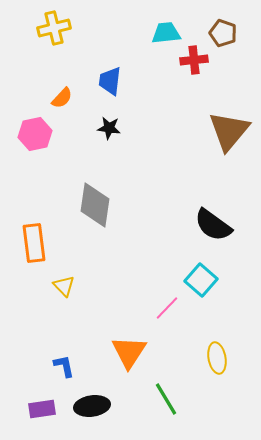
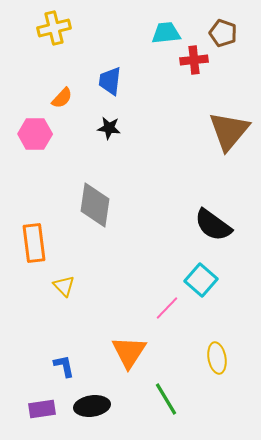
pink hexagon: rotated 12 degrees clockwise
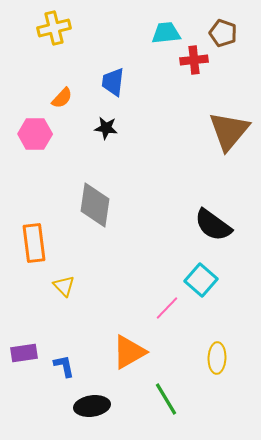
blue trapezoid: moved 3 px right, 1 px down
black star: moved 3 px left
orange triangle: rotated 27 degrees clockwise
yellow ellipse: rotated 12 degrees clockwise
purple rectangle: moved 18 px left, 56 px up
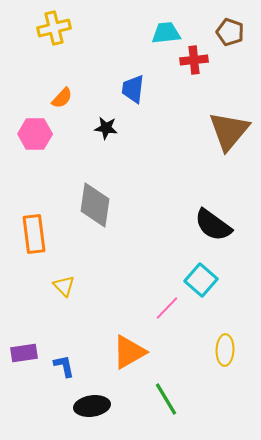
brown pentagon: moved 7 px right, 1 px up
blue trapezoid: moved 20 px right, 7 px down
orange rectangle: moved 9 px up
yellow ellipse: moved 8 px right, 8 px up
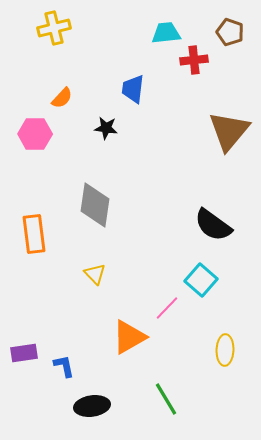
yellow triangle: moved 31 px right, 12 px up
orange triangle: moved 15 px up
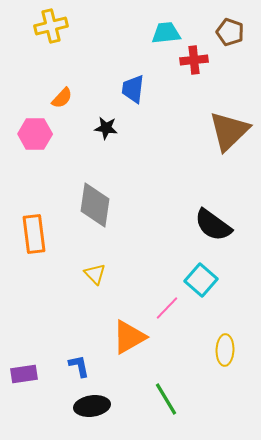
yellow cross: moved 3 px left, 2 px up
brown triangle: rotated 6 degrees clockwise
purple rectangle: moved 21 px down
blue L-shape: moved 15 px right
